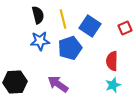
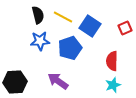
yellow line: moved 2 px up; rotated 48 degrees counterclockwise
purple arrow: moved 3 px up
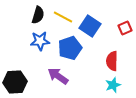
black semicircle: rotated 30 degrees clockwise
purple arrow: moved 5 px up
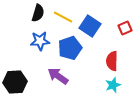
black semicircle: moved 2 px up
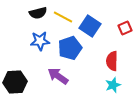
black semicircle: rotated 60 degrees clockwise
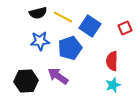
black hexagon: moved 11 px right, 1 px up
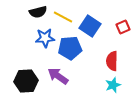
black semicircle: moved 1 px up
red square: moved 2 px left, 1 px up
blue star: moved 5 px right, 3 px up
blue pentagon: rotated 15 degrees clockwise
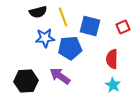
yellow line: rotated 42 degrees clockwise
blue square: rotated 20 degrees counterclockwise
red semicircle: moved 2 px up
purple arrow: moved 2 px right
cyan star: rotated 21 degrees counterclockwise
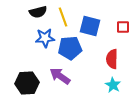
red square: rotated 24 degrees clockwise
black hexagon: moved 1 px right, 2 px down
